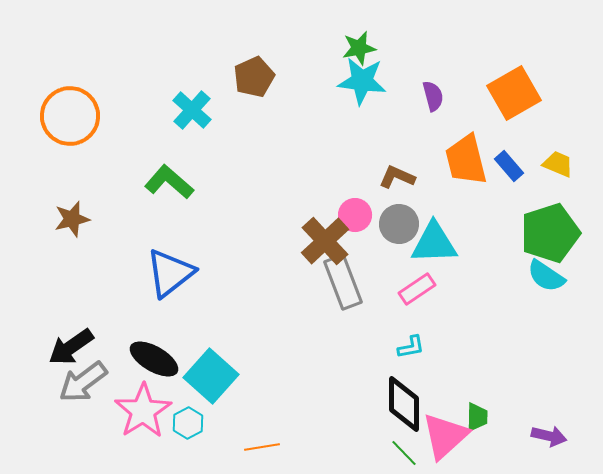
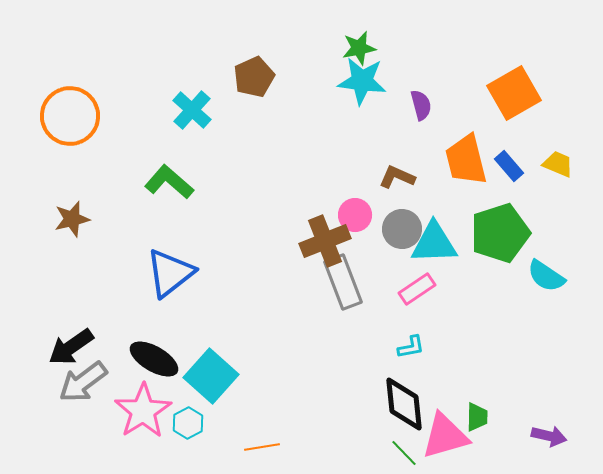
purple semicircle: moved 12 px left, 9 px down
gray circle: moved 3 px right, 5 px down
green pentagon: moved 50 px left
brown cross: rotated 21 degrees clockwise
black diamond: rotated 6 degrees counterclockwise
pink triangle: rotated 26 degrees clockwise
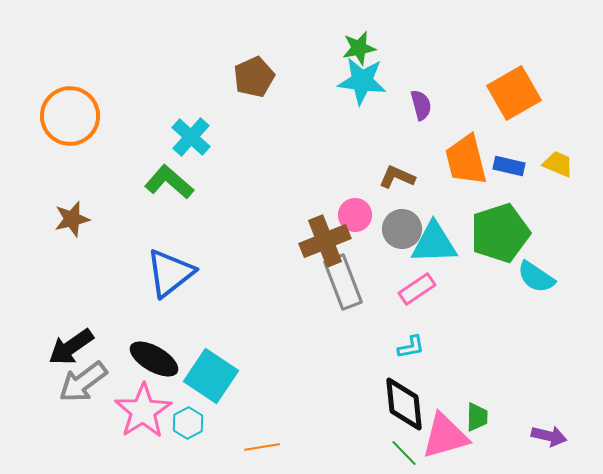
cyan cross: moved 1 px left, 27 px down
blue rectangle: rotated 36 degrees counterclockwise
cyan semicircle: moved 10 px left, 1 px down
cyan square: rotated 8 degrees counterclockwise
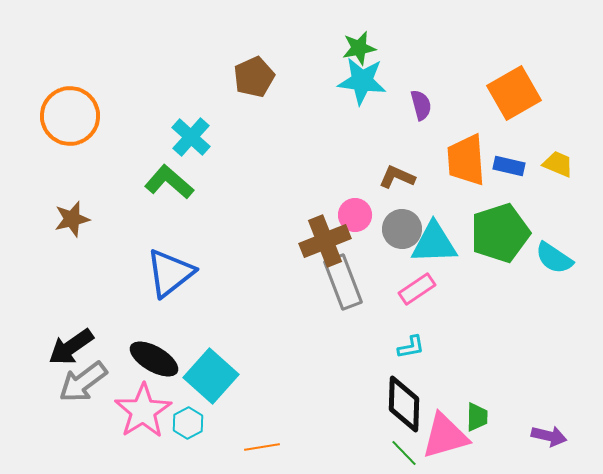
orange trapezoid: rotated 10 degrees clockwise
cyan semicircle: moved 18 px right, 19 px up
cyan square: rotated 8 degrees clockwise
black diamond: rotated 8 degrees clockwise
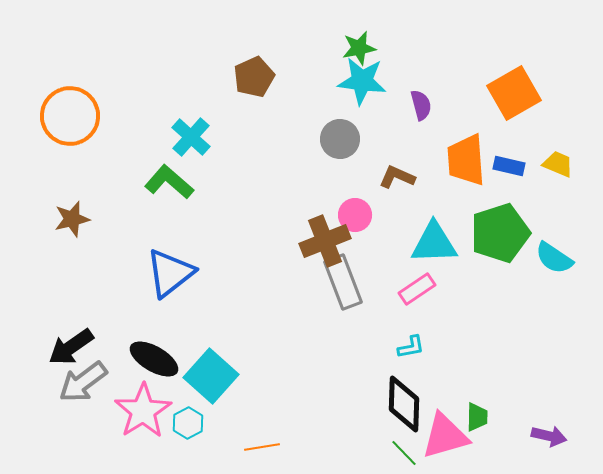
gray circle: moved 62 px left, 90 px up
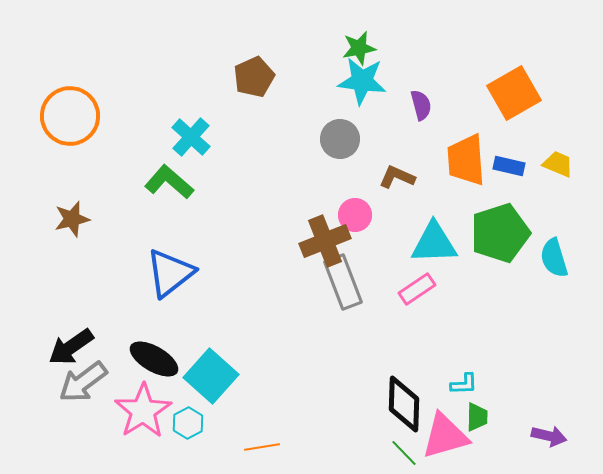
cyan semicircle: rotated 39 degrees clockwise
cyan L-shape: moved 53 px right, 37 px down; rotated 8 degrees clockwise
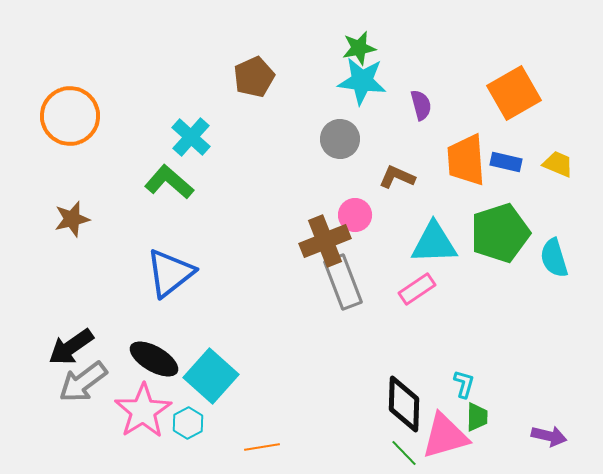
blue rectangle: moved 3 px left, 4 px up
cyan L-shape: rotated 72 degrees counterclockwise
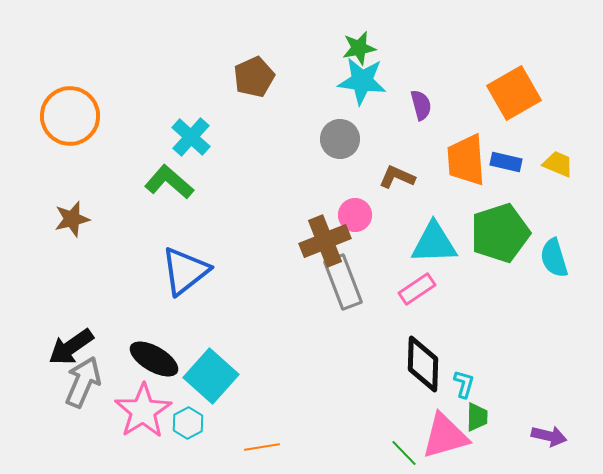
blue triangle: moved 15 px right, 2 px up
gray arrow: rotated 150 degrees clockwise
black diamond: moved 19 px right, 40 px up
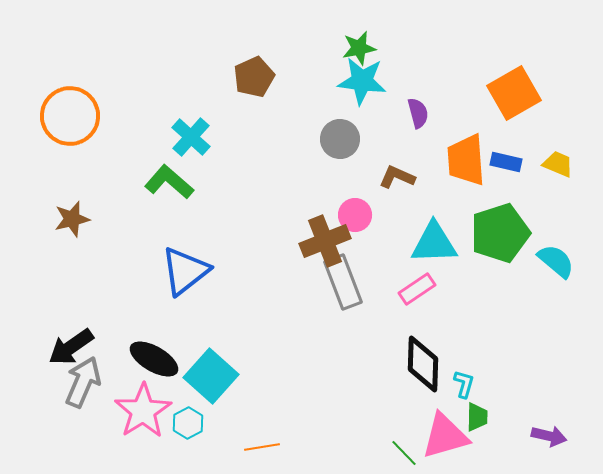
purple semicircle: moved 3 px left, 8 px down
cyan semicircle: moved 2 px right, 3 px down; rotated 147 degrees clockwise
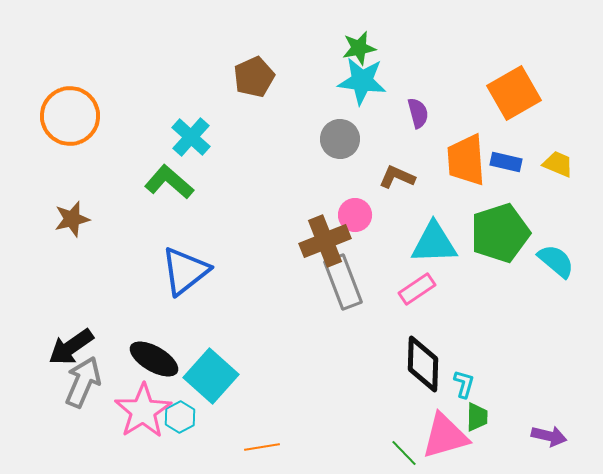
cyan hexagon: moved 8 px left, 6 px up
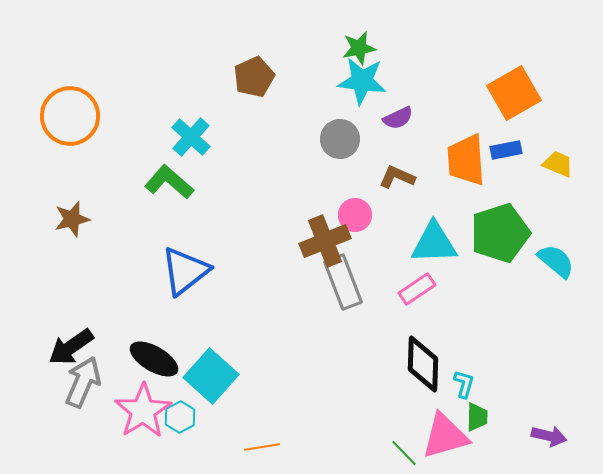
purple semicircle: moved 20 px left, 5 px down; rotated 80 degrees clockwise
blue rectangle: moved 12 px up; rotated 24 degrees counterclockwise
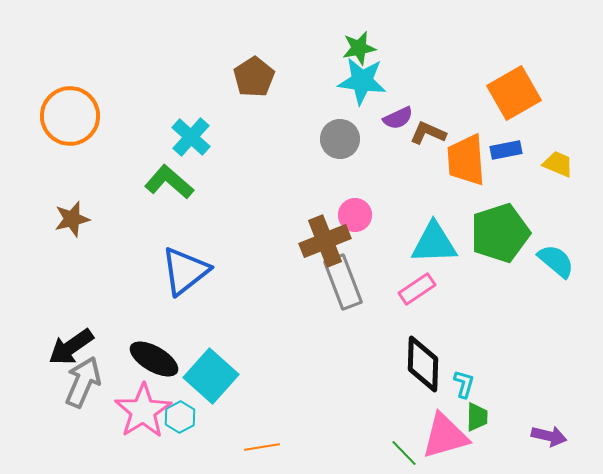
brown pentagon: rotated 9 degrees counterclockwise
brown L-shape: moved 31 px right, 44 px up
